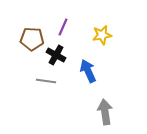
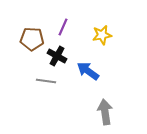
black cross: moved 1 px right, 1 px down
blue arrow: rotated 30 degrees counterclockwise
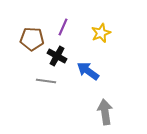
yellow star: moved 1 px left, 2 px up; rotated 12 degrees counterclockwise
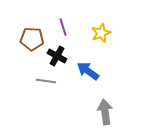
purple line: rotated 42 degrees counterclockwise
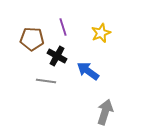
gray arrow: rotated 25 degrees clockwise
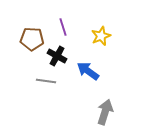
yellow star: moved 3 px down
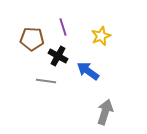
black cross: moved 1 px right
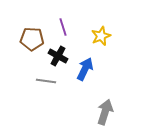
blue arrow: moved 3 px left, 2 px up; rotated 80 degrees clockwise
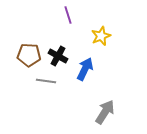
purple line: moved 5 px right, 12 px up
brown pentagon: moved 3 px left, 16 px down
gray arrow: rotated 15 degrees clockwise
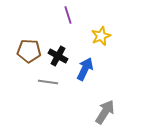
brown pentagon: moved 4 px up
gray line: moved 2 px right, 1 px down
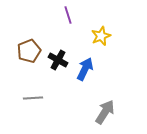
brown pentagon: rotated 25 degrees counterclockwise
black cross: moved 4 px down
gray line: moved 15 px left, 16 px down; rotated 12 degrees counterclockwise
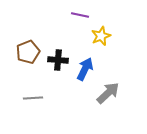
purple line: moved 12 px right; rotated 60 degrees counterclockwise
brown pentagon: moved 1 px left, 1 px down
black cross: rotated 24 degrees counterclockwise
gray arrow: moved 3 px right, 19 px up; rotated 15 degrees clockwise
